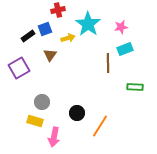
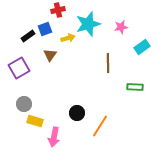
cyan star: rotated 20 degrees clockwise
cyan rectangle: moved 17 px right, 2 px up; rotated 14 degrees counterclockwise
gray circle: moved 18 px left, 2 px down
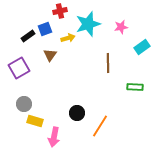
red cross: moved 2 px right, 1 px down
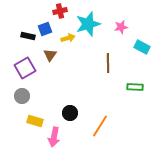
black rectangle: rotated 48 degrees clockwise
cyan rectangle: rotated 63 degrees clockwise
purple square: moved 6 px right
gray circle: moved 2 px left, 8 px up
black circle: moved 7 px left
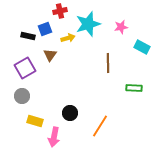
green rectangle: moved 1 px left, 1 px down
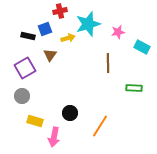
pink star: moved 3 px left, 5 px down
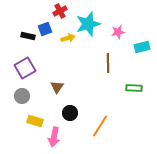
red cross: rotated 16 degrees counterclockwise
cyan rectangle: rotated 42 degrees counterclockwise
brown triangle: moved 7 px right, 32 px down
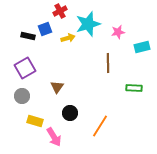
pink arrow: rotated 42 degrees counterclockwise
